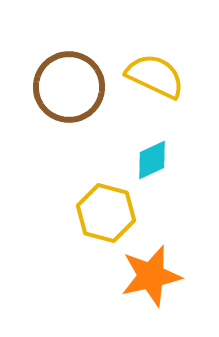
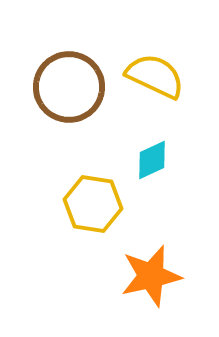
yellow hexagon: moved 13 px left, 9 px up; rotated 6 degrees counterclockwise
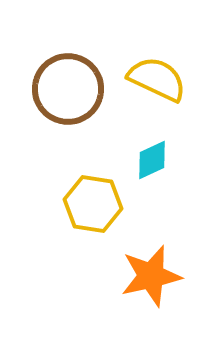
yellow semicircle: moved 2 px right, 3 px down
brown circle: moved 1 px left, 2 px down
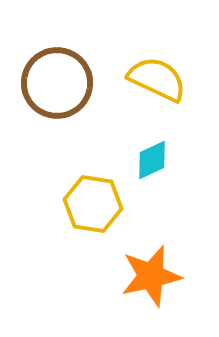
brown circle: moved 11 px left, 6 px up
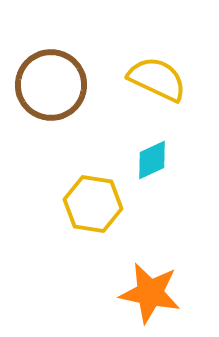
brown circle: moved 6 px left, 2 px down
orange star: moved 1 px left, 17 px down; rotated 24 degrees clockwise
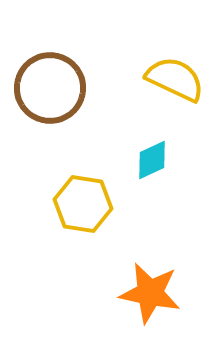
yellow semicircle: moved 18 px right
brown circle: moved 1 px left, 3 px down
yellow hexagon: moved 10 px left
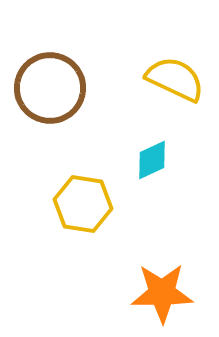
orange star: moved 12 px right; rotated 12 degrees counterclockwise
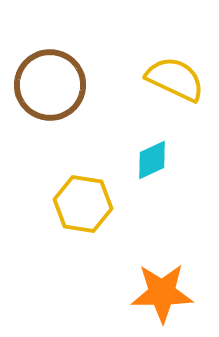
brown circle: moved 3 px up
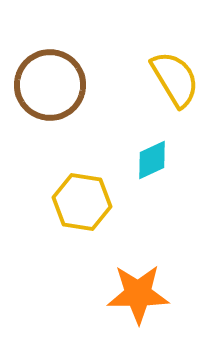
yellow semicircle: rotated 34 degrees clockwise
yellow hexagon: moved 1 px left, 2 px up
orange star: moved 24 px left, 1 px down
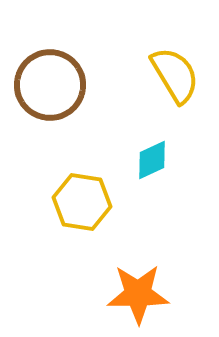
yellow semicircle: moved 4 px up
